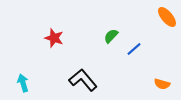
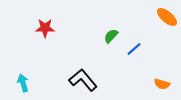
orange ellipse: rotated 10 degrees counterclockwise
red star: moved 9 px left, 10 px up; rotated 18 degrees counterclockwise
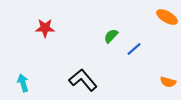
orange ellipse: rotated 10 degrees counterclockwise
orange semicircle: moved 6 px right, 2 px up
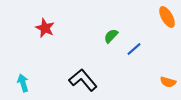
orange ellipse: rotated 30 degrees clockwise
red star: rotated 24 degrees clockwise
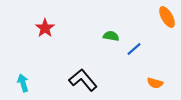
red star: rotated 12 degrees clockwise
green semicircle: rotated 56 degrees clockwise
orange semicircle: moved 13 px left, 1 px down
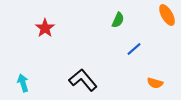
orange ellipse: moved 2 px up
green semicircle: moved 7 px right, 16 px up; rotated 105 degrees clockwise
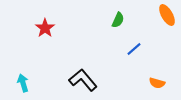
orange semicircle: moved 2 px right
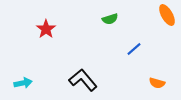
green semicircle: moved 8 px left, 1 px up; rotated 49 degrees clockwise
red star: moved 1 px right, 1 px down
cyan arrow: rotated 96 degrees clockwise
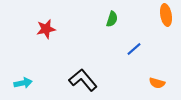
orange ellipse: moved 1 px left; rotated 20 degrees clockwise
green semicircle: moved 2 px right; rotated 56 degrees counterclockwise
red star: rotated 24 degrees clockwise
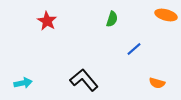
orange ellipse: rotated 65 degrees counterclockwise
red star: moved 1 px right, 8 px up; rotated 30 degrees counterclockwise
black L-shape: moved 1 px right
